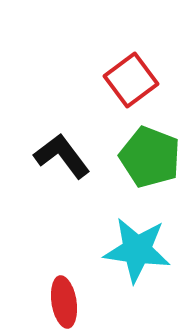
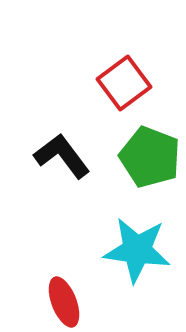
red square: moved 7 px left, 3 px down
red ellipse: rotated 12 degrees counterclockwise
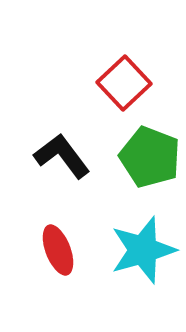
red square: rotated 6 degrees counterclockwise
cyan star: moved 6 px right; rotated 24 degrees counterclockwise
red ellipse: moved 6 px left, 52 px up
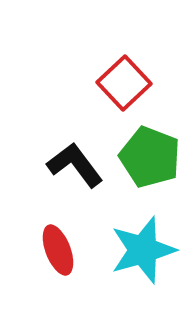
black L-shape: moved 13 px right, 9 px down
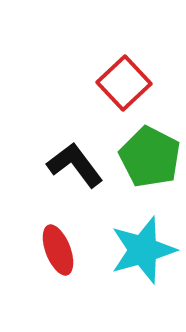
green pentagon: rotated 6 degrees clockwise
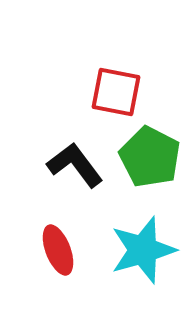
red square: moved 8 px left, 9 px down; rotated 36 degrees counterclockwise
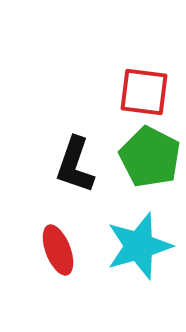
red square: moved 28 px right; rotated 4 degrees counterclockwise
black L-shape: rotated 124 degrees counterclockwise
cyan star: moved 4 px left, 4 px up
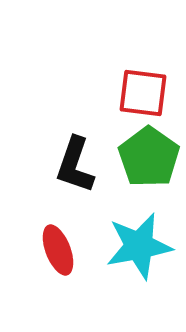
red square: moved 1 px left, 1 px down
green pentagon: moved 1 px left; rotated 8 degrees clockwise
cyan star: rotated 6 degrees clockwise
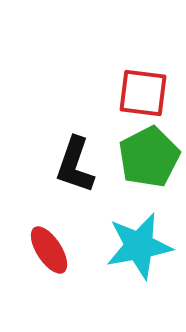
green pentagon: rotated 10 degrees clockwise
red ellipse: moved 9 px left; rotated 12 degrees counterclockwise
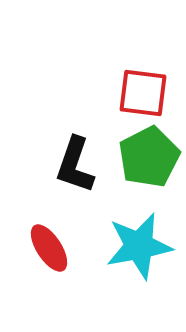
red ellipse: moved 2 px up
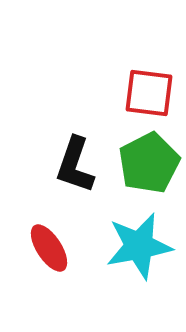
red square: moved 6 px right
green pentagon: moved 6 px down
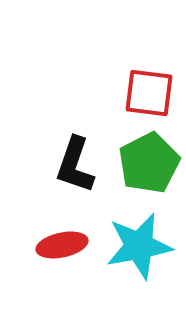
red ellipse: moved 13 px right, 3 px up; rotated 69 degrees counterclockwise
